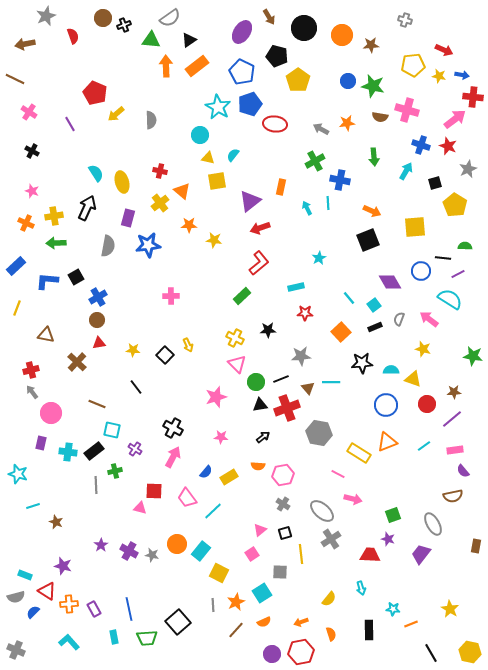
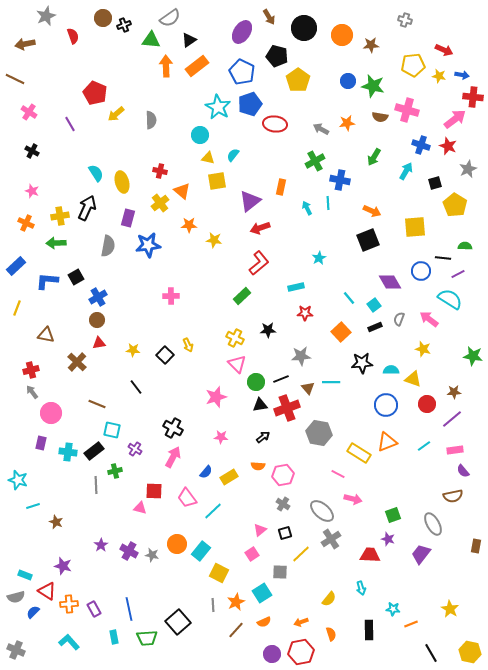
green arrow at (374, 157): rotated 36 degrees clockwise
yellow cross at (54, 216): moved 6 px right
cyan star at (18, 474): moved 6 px down
yellow line at (301, 554): rotated 54 degrees clockwise
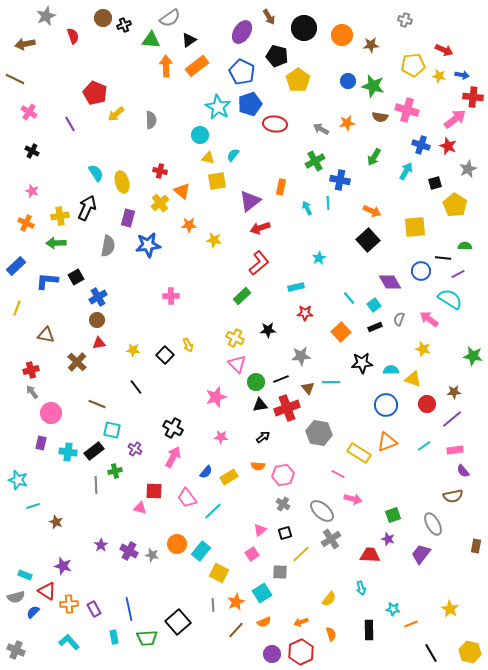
black square at (368, 240): rotated 20 degrees counterclockwise
red hexagon at (301, 652): rotated 15 degrees counterclockwise
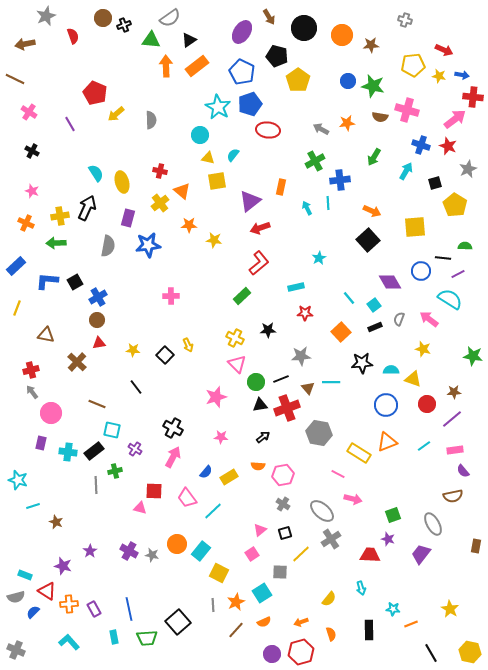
red ellipse at (275, 124): moved 7 px left, 6 px down
blue cross at (340, 180): rotated 18 degrees counterclockwise
black square at (76, 277): moved 1 px left, 5 px down
purple star at (101, 545): moved 11 px left, 6 px down
red hexagon at (301, 652): rotated 10 degrees clockwise
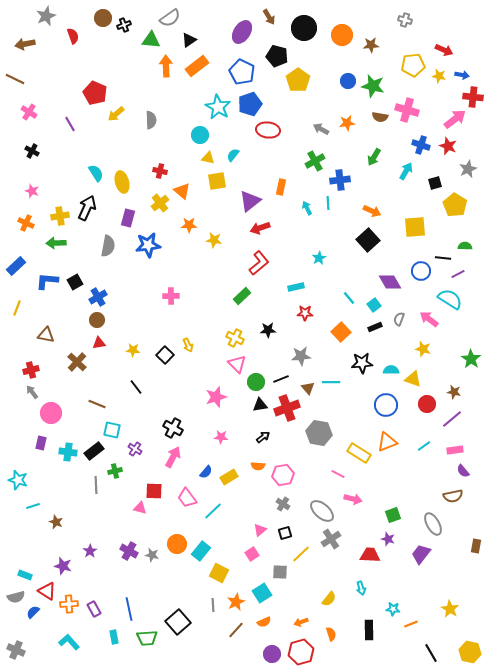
green star at (473, 356): moved 2 px left, 3 px down; rotated 24 degrees clockwise
brown star at (454, 392): rotated 16 degrees clockwise
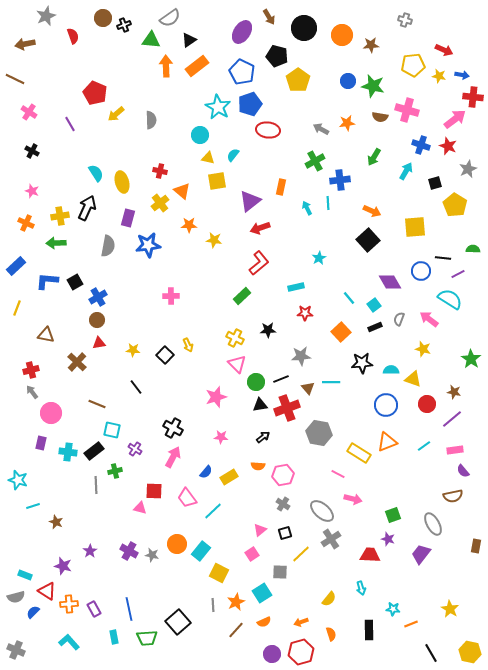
green semicircle at (465, 246): moved 8 px right, 3 px down
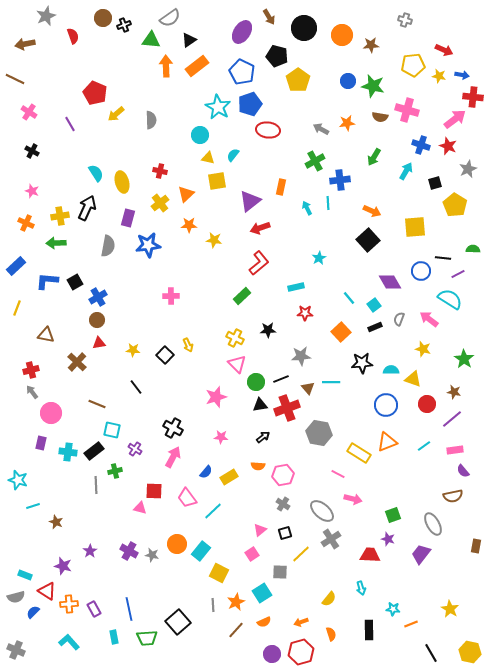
orange triangle at (182, 191): moved 4 px right, 3 px down; rotated 36 degrees clockwise
green star at (471, 359): moved 7 px left
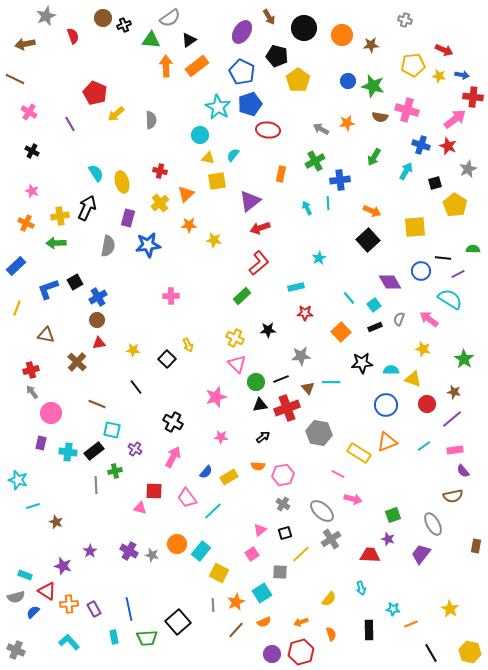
orange rectangle at (281, 187): moved 13 px up
blue L-shape at (47, 281): moved 1 px right, 8 px down; rotated 25 degrees counterclockwise
black square at (165, 355): moved 2 px right, 4 px down
black cross at (173, 428): moved 6 px up
